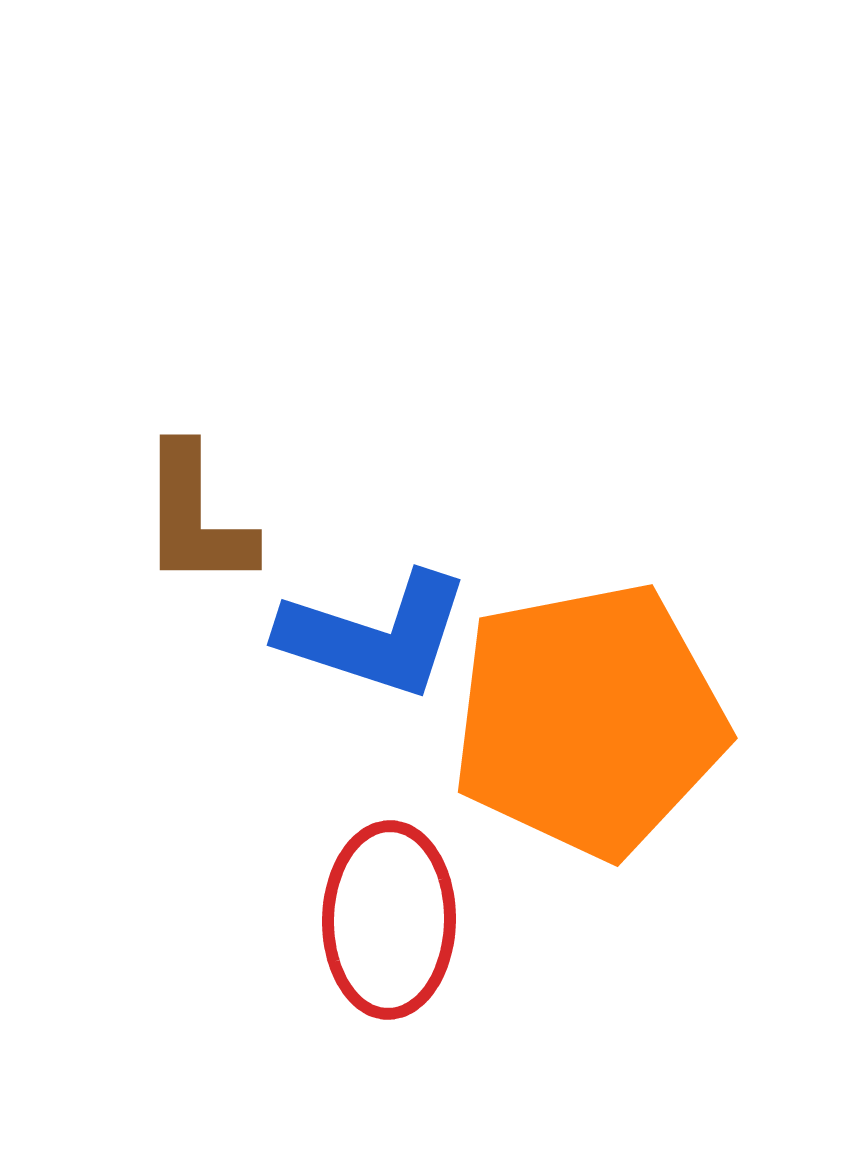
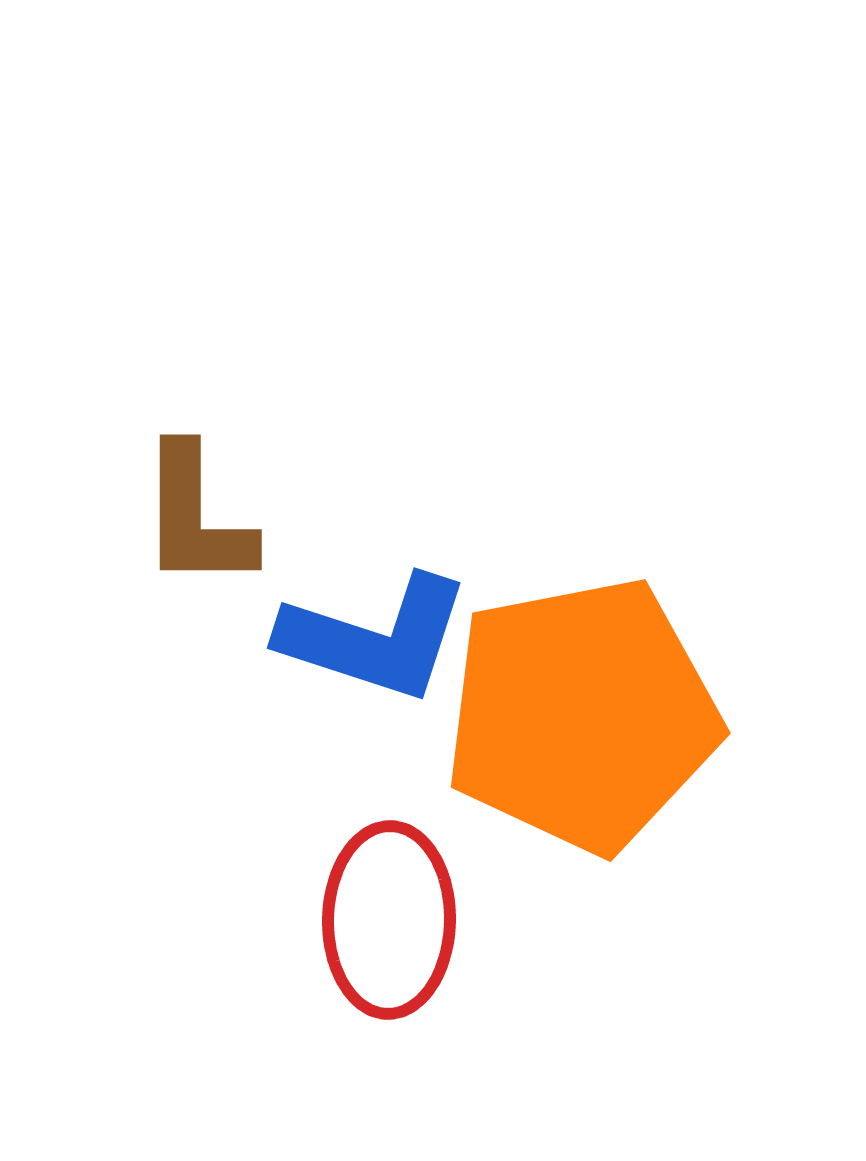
blue L-shape: moved 3 px down
orange pentagon: moved 7 px left, 5 px up
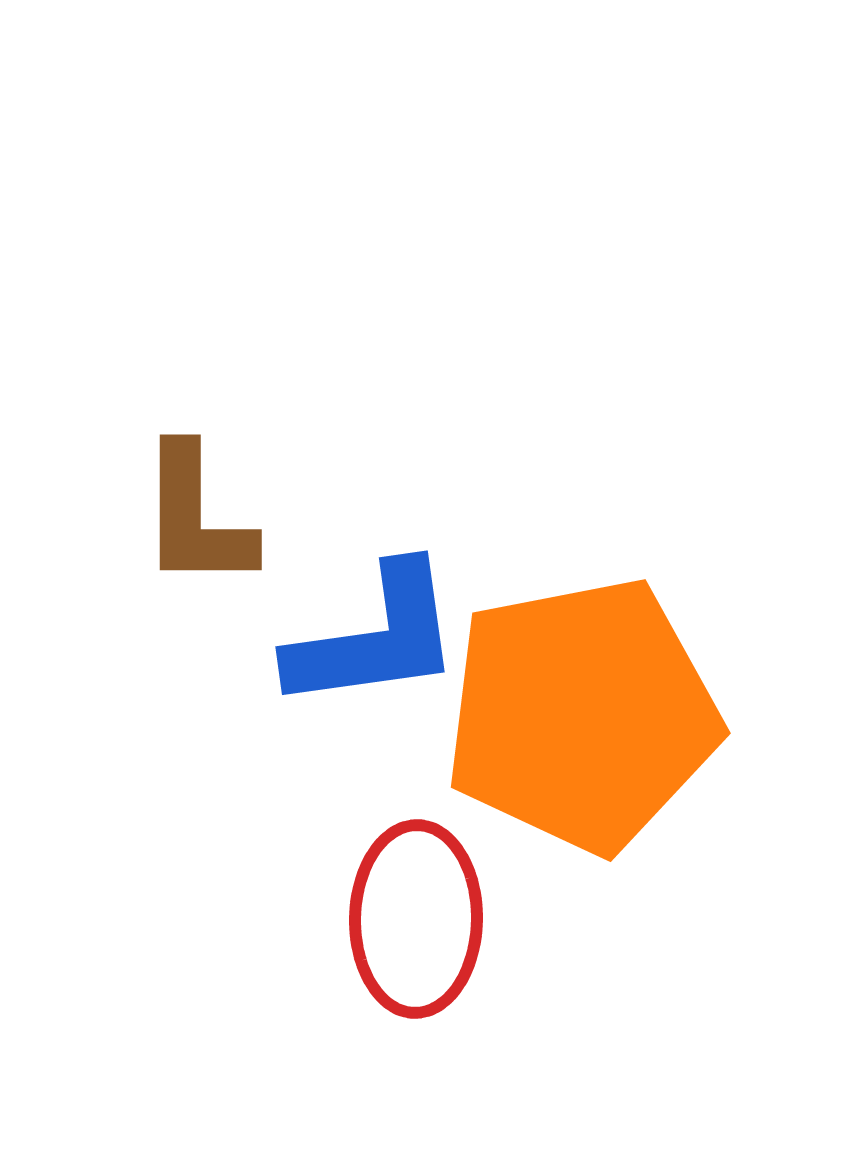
blue L-shape: rotated 26 degrees counterclockwise
red ellipse: moved 27 px right, 1 px up
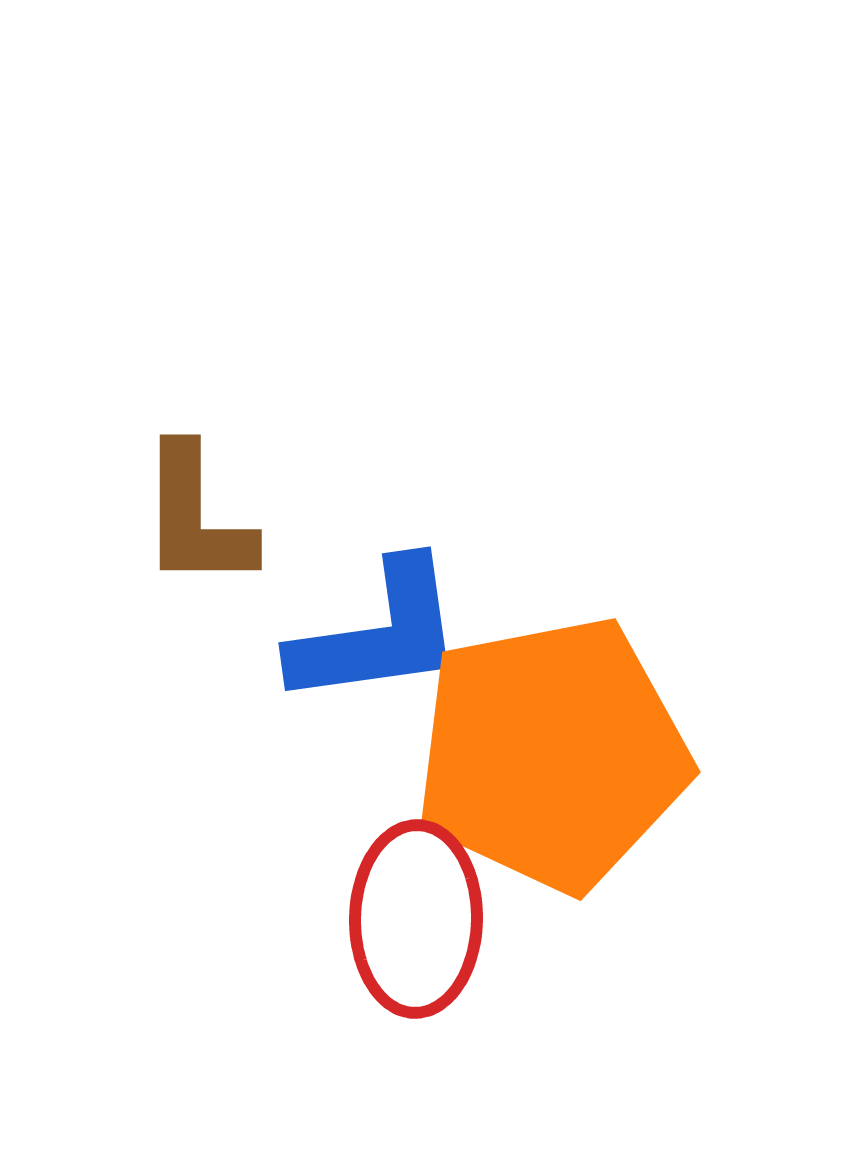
blue L-shape: moved 3 px right, 4 px up
orange pentagon: moved 30 px left, 39 px down
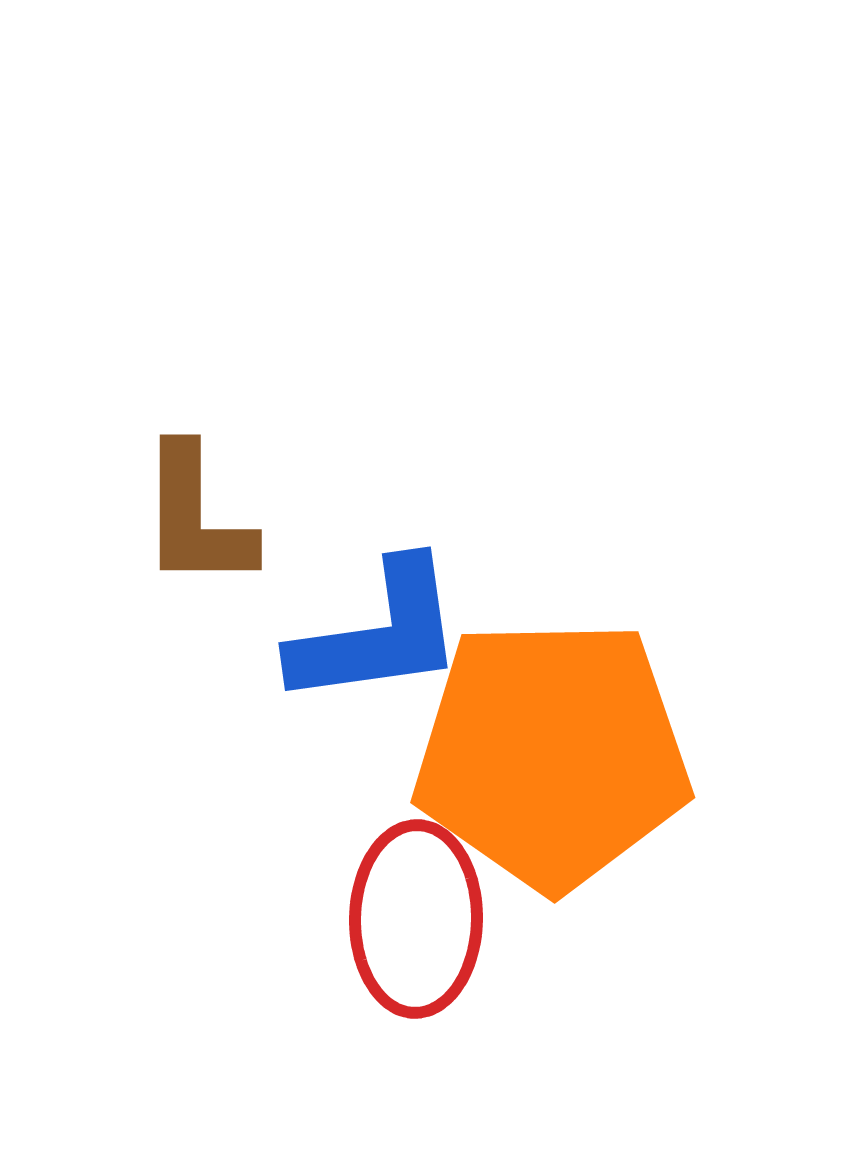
orange pentagon: rotated 10 degrees clockwise
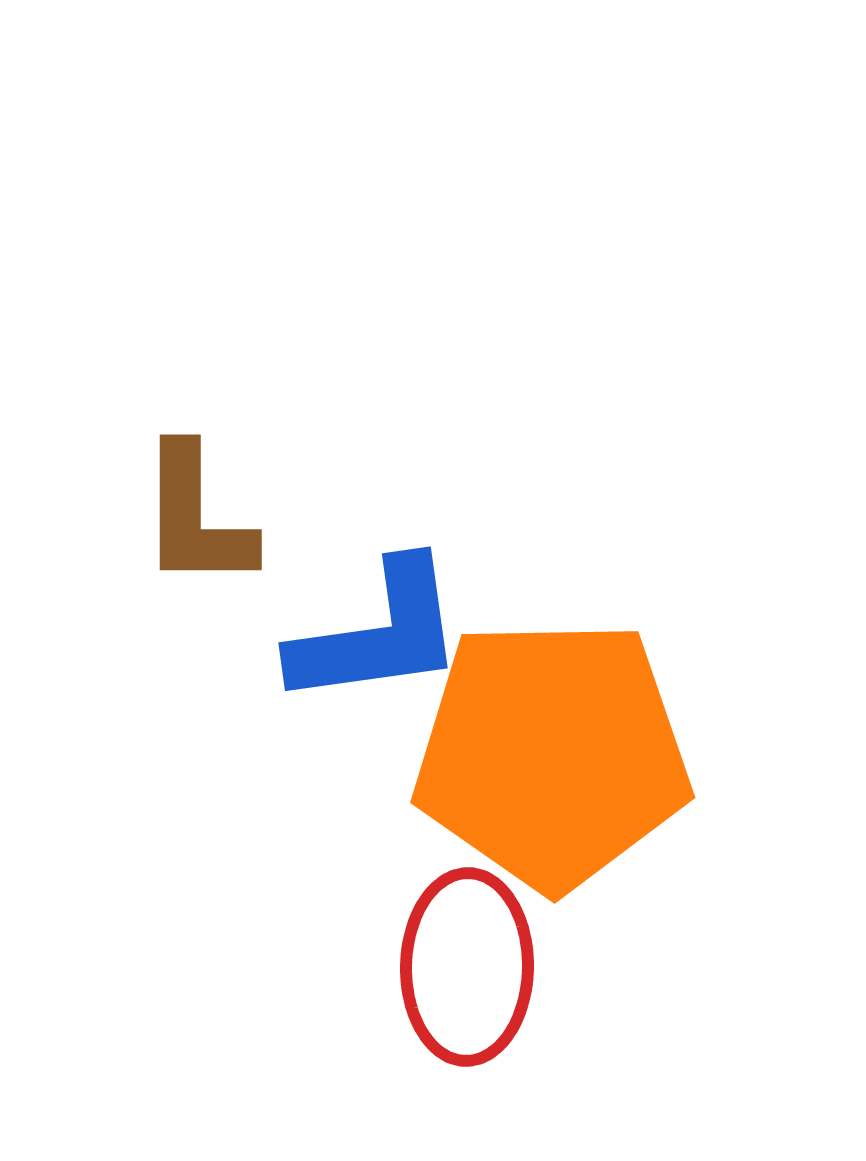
red ellipse: moved 51 px right, 48 px down
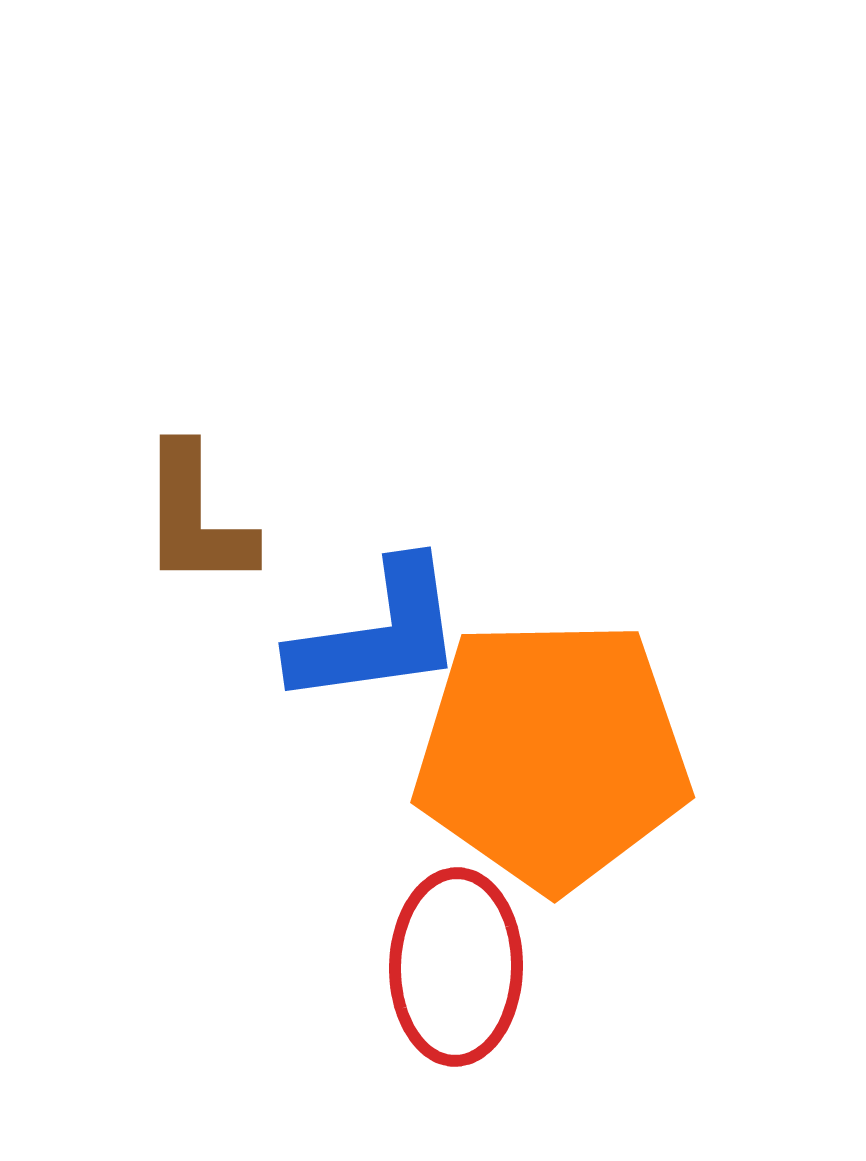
red ellipse: moved 11 px left
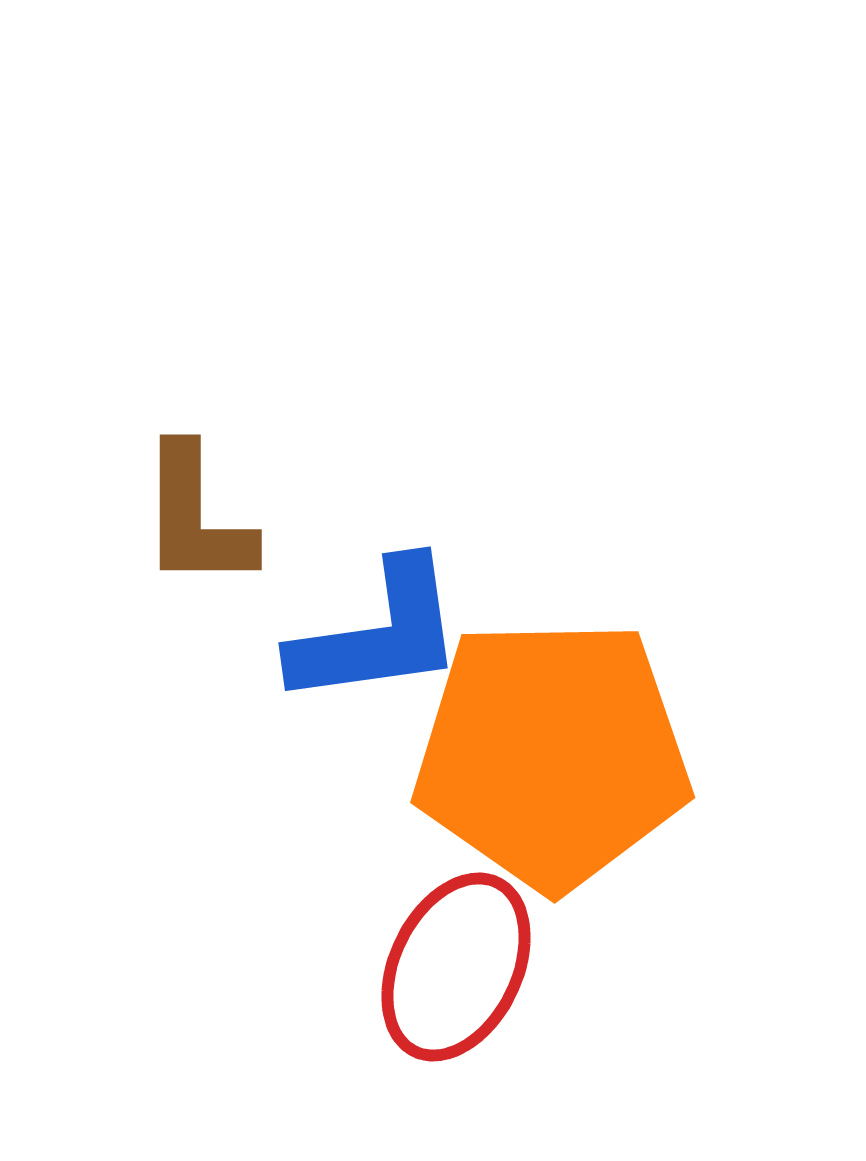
red ellipse: rotated 25 degrees clockwise
